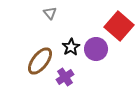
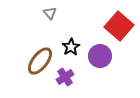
purple circle: moved 4 px right, 7 px down
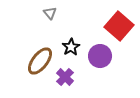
purple cross: rotated 12 degrees counterclockwise
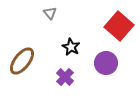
black star: rotated 12 degrees counterclockwise
purple circle: moved 6 px right, 7 px down
brown ellipse: moved 18 px left
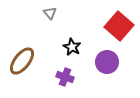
black star: moved 1 px right
purple circle: moved 1 px right, 1 px up
purple cross: rotated 24 degrees counterclockwise
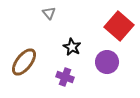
gray triangle: moved 1 px left
brown ellipse: moved 2 px right, 1 px down
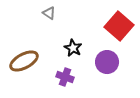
gray triangle: rotated 16 degrees counterclockwise
black star: moved 1 px right, 1 px down
brown ellipse: moved 1 px up; rotated 24 degrees clockwise
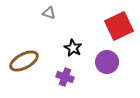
gray triangle: rotated 16 degrees counterclockwise
red square: rotated 24 degrees clockwise
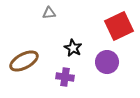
gray triangle: rotated 24 degrees counterclockwise
purple cross: rotated 12 degrees counterclockwise
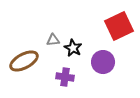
gray triangle: moved 4 px right, 27 px down
purple circle: moved 4 px left
